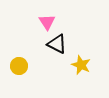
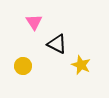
pink triangle: moved 13 px left
yellow circle: moved 4 px right
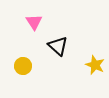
black triangle: moved 1 px right, 2 px down; rotated 15 degrees clockwise
yellow star: moved 14 px right
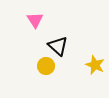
pink triangle: moved 1 px right, 2 px up
yellow circle: moved 23 px right
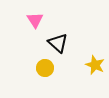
black triangle: moved 3 px up
yellow circle: moved 1 px left, 2 px down
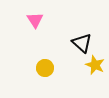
black triangle: moved 24 px right
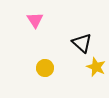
yellow star: moved 1 px right, 2 px down
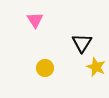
black triangle: rotated 20 degrees clockwise
